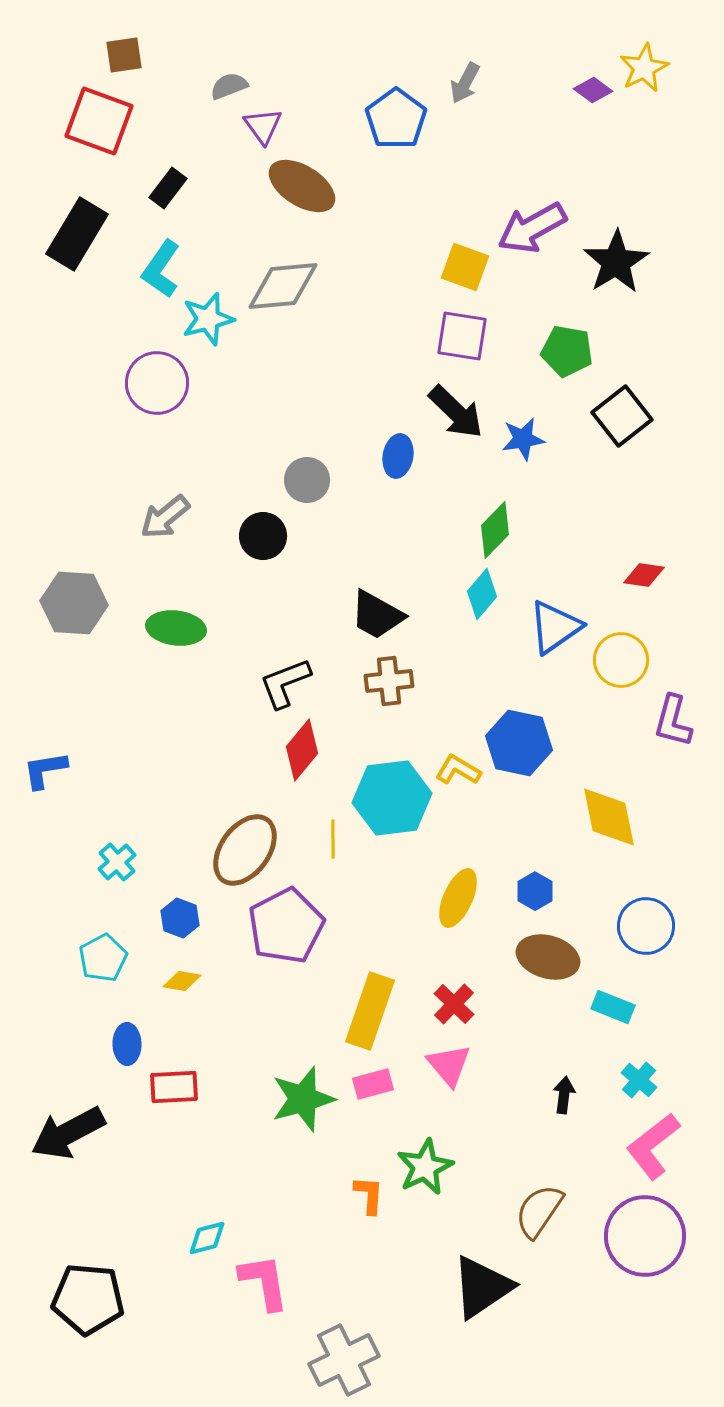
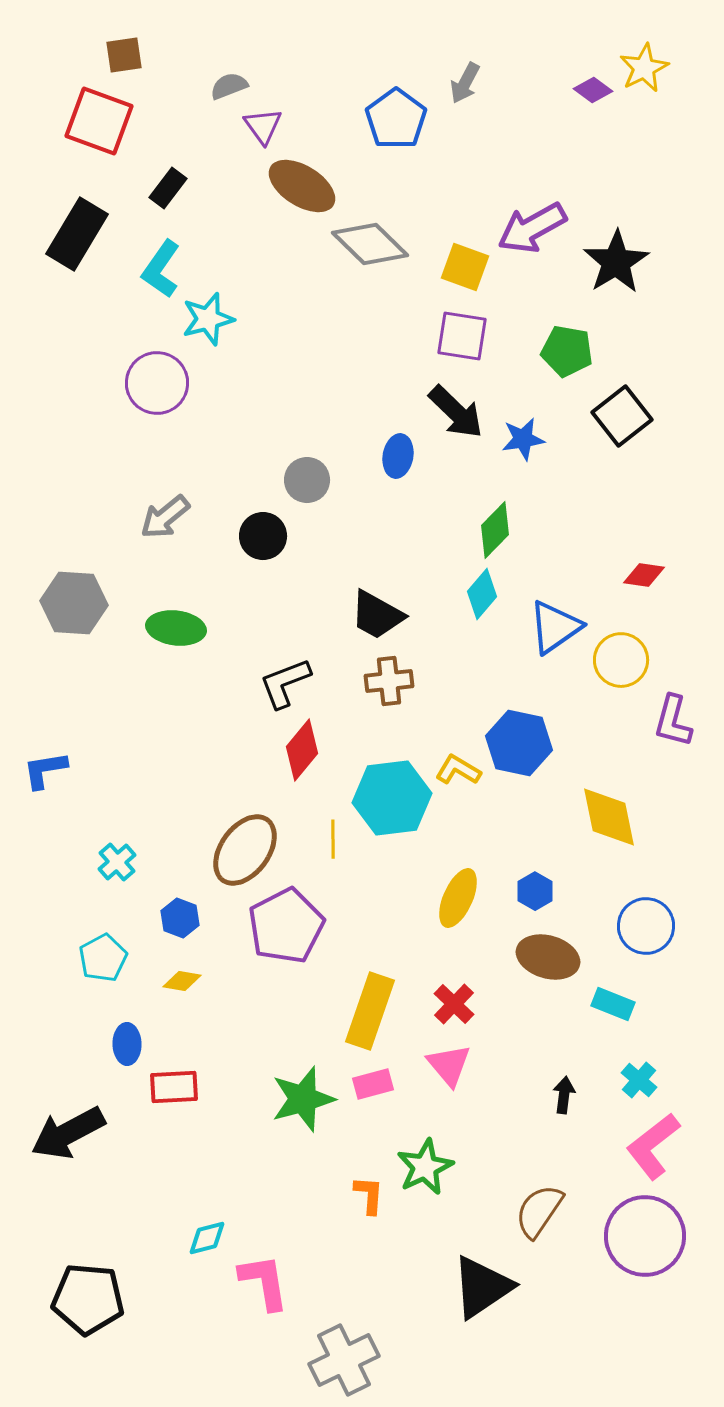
gray diamond at (283, 286): moved 87 px right, 42 px up; rotated 50 degrees clockwise
cyan rectangle at (613, 1007): moved 3 px up
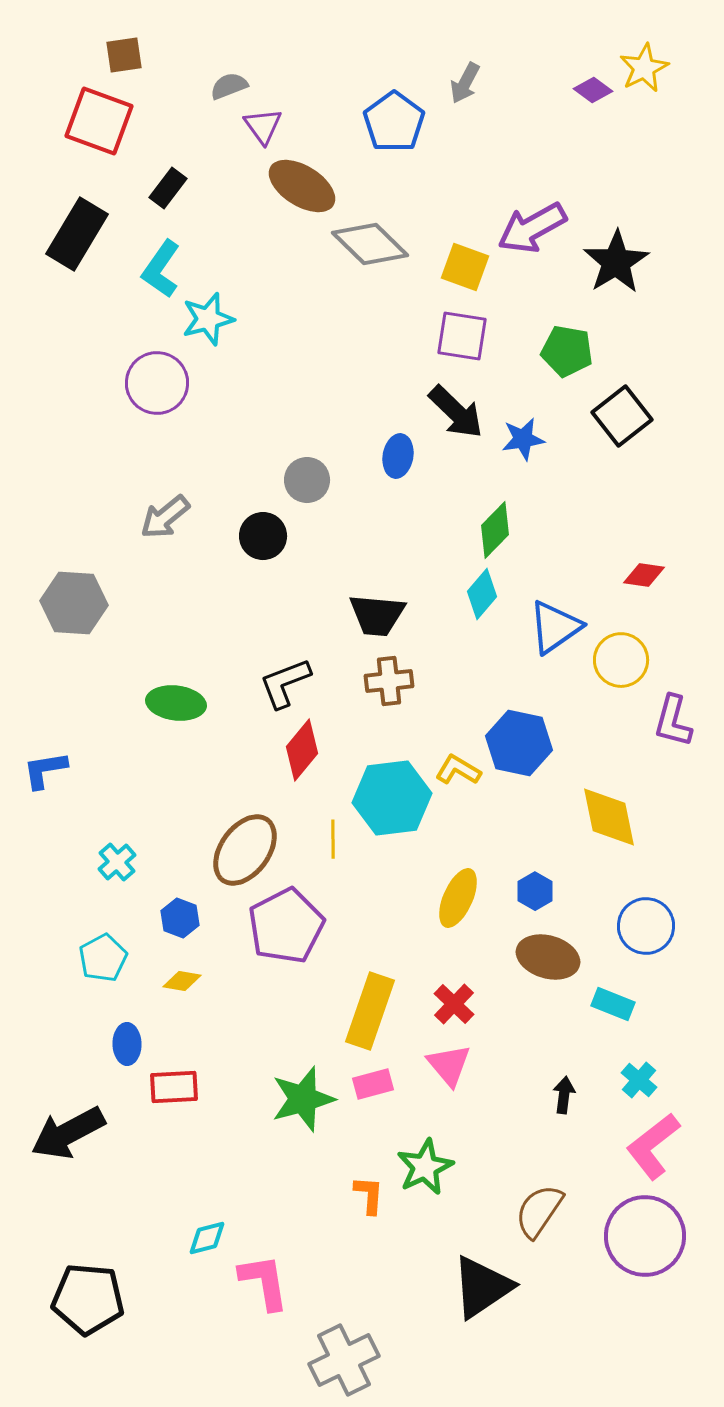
blue pentagon at (396, 119): moved 2 px left, 3 px down
black trapezoid at (377, 615): rotated 24 degrees counterclockwise
green ellipse at (176, 628): moved 75 px down
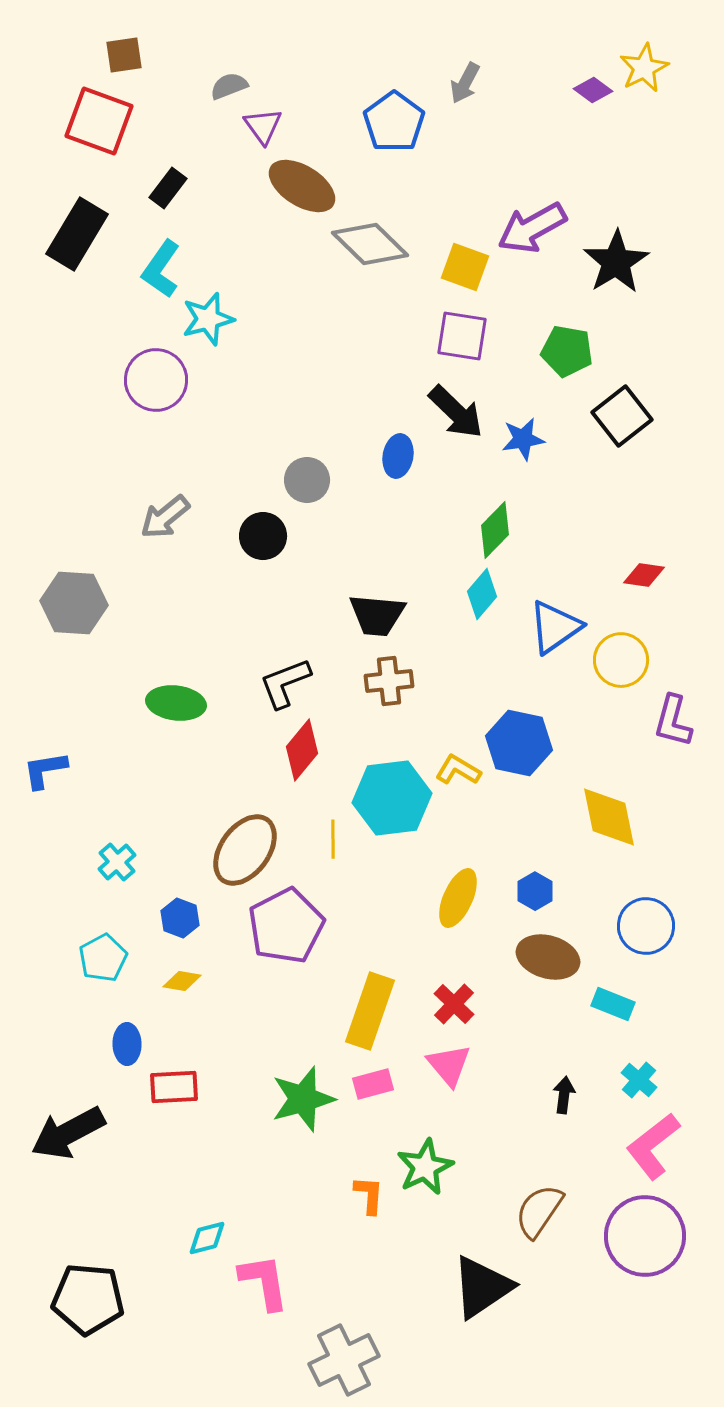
purple circle at (157, 383): moved 1 px left, 3 px up
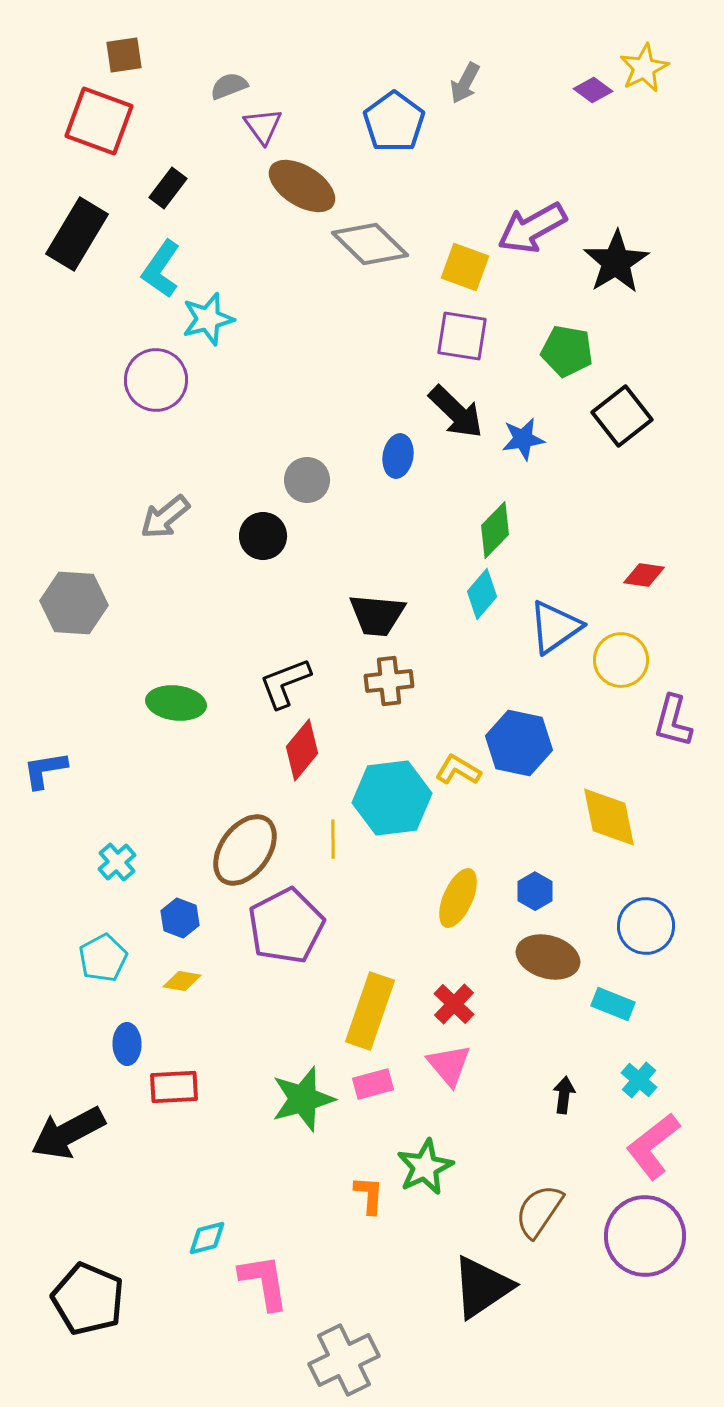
black pentagon at (88, 1299): rotated 18 degrees clockwise
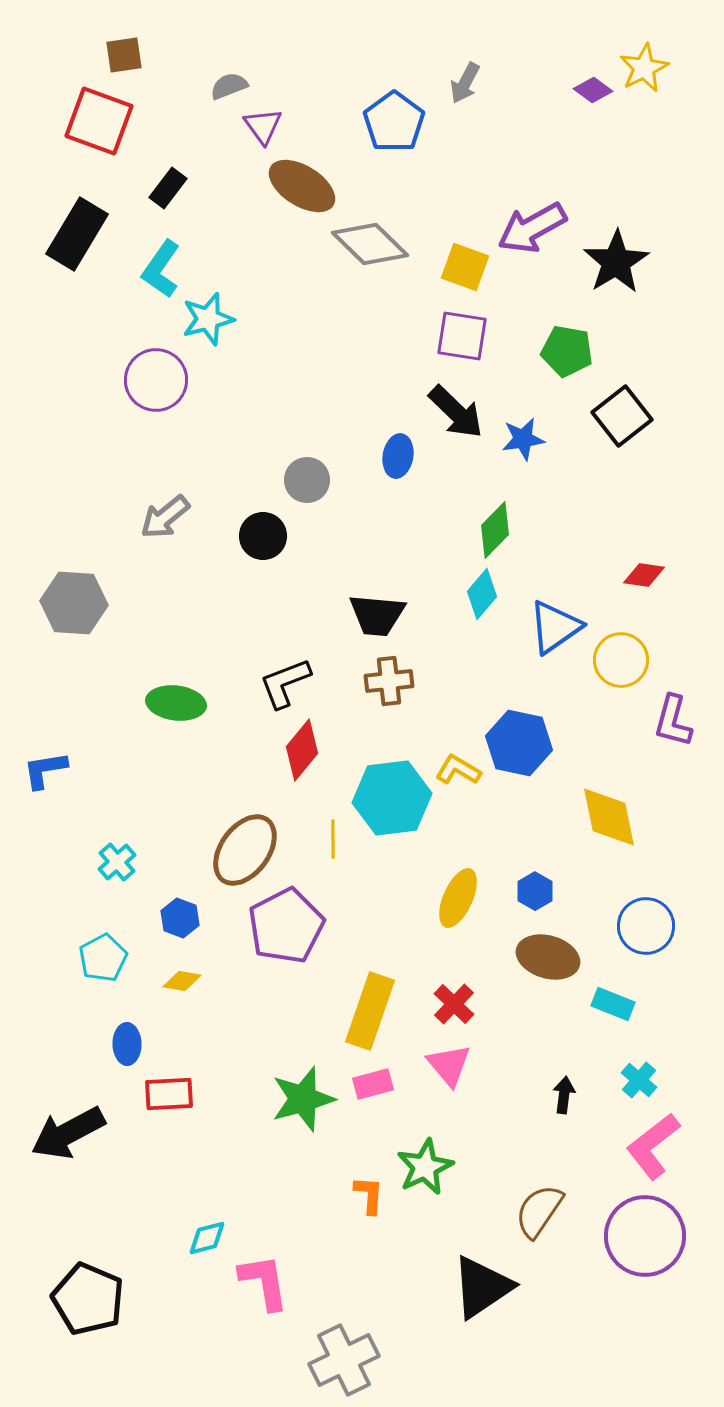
red rectangle at (174, 1087): moved 5 px left, 7 px down
